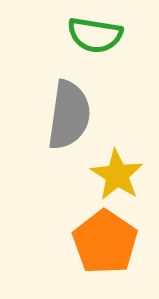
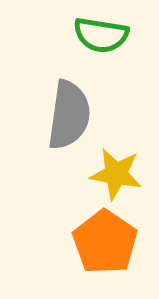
green semicircle: moved 6 px right
yellow star: moved 1 px left, 1 px up; rotated 22 degrees counterclockwise
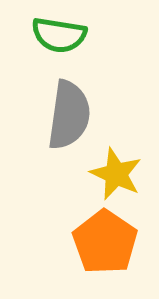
green semicircle: moved 42 px left
yellow star: rotated 14 degrees clockwise
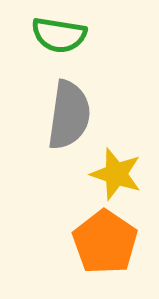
yellow star: rotated 6 degrees counterclockwise
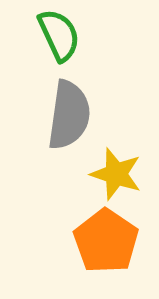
green semicircle: rotated 124 degrees counterclockwise
orange pentagon: moved 1 px right, 1 px up
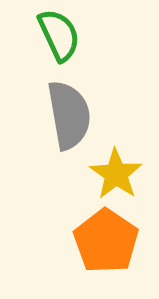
gray semicircle: rotated 18 degrees counterclockwise
yellow star: rotated 16 degrees clockwise
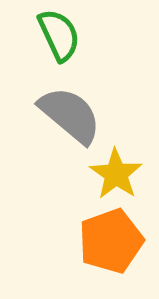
gray semicircle: moved 1 px right; rotated 40 degrees counterclockwise
orange pentagon: moved 5 px right; rotated 18 degrees clockwise
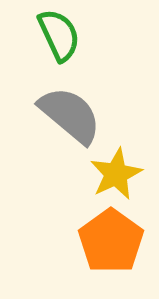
yellow star: rotated 12 degrees clockwise
orange pentagon: rotated 16 degrees counterclockwise
